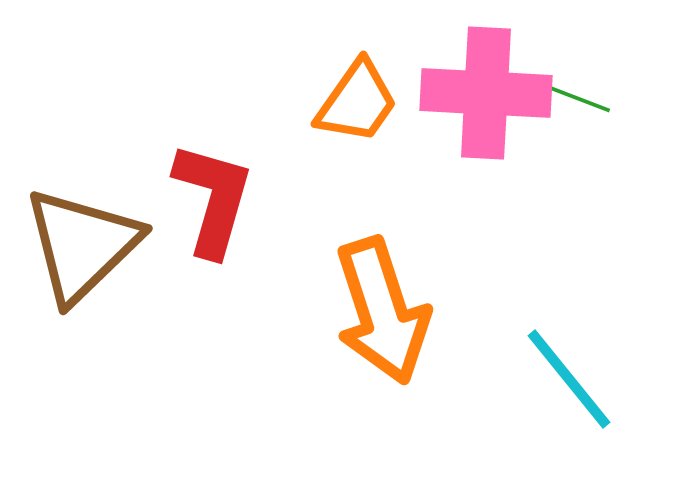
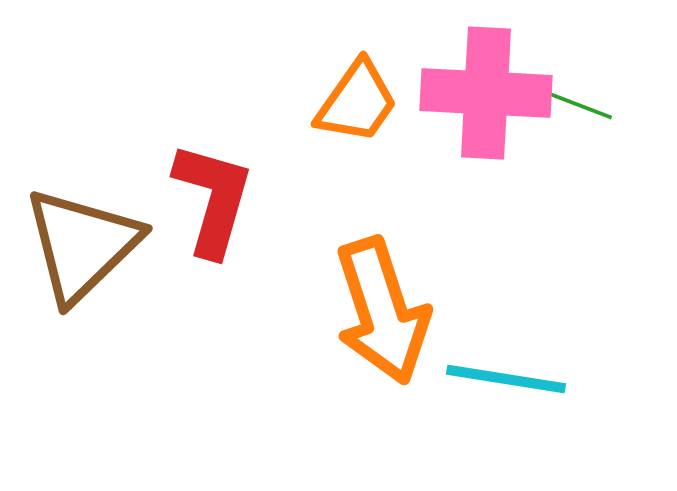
green line: moved 2 px right, 7 px down
cyan line: moved 63 px left; rotated 42 degrees counterclockwise
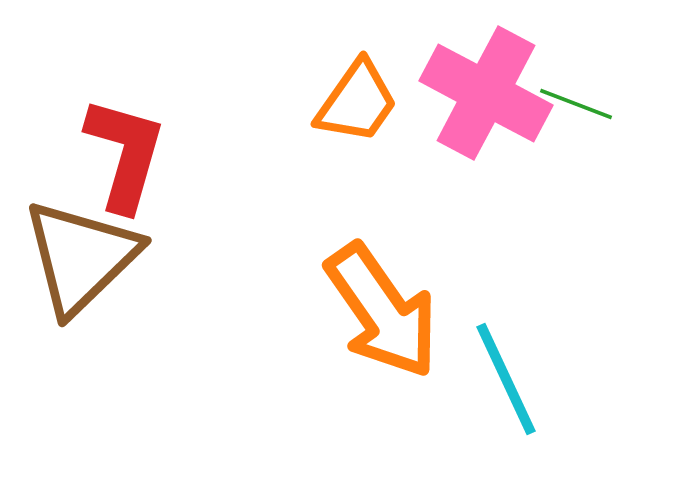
pink cross: rotated 25 degrees clockwise
red L-shape: moved 88 px left, 45 px up
brown triangle: moved 1 px left, 12 px down
orange arrow: rotated 17 degrees counterclockwise
cyan line: rotated 56 degrees clockwise
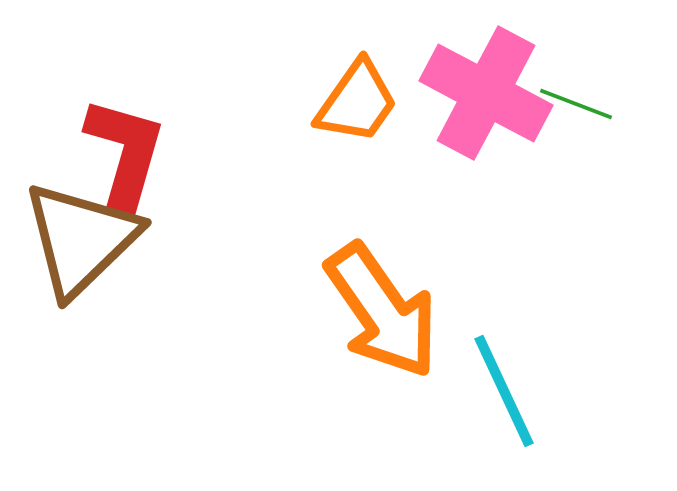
brown triangle: moved 18 px up
cyan line: moved 2 px left, 12 px down
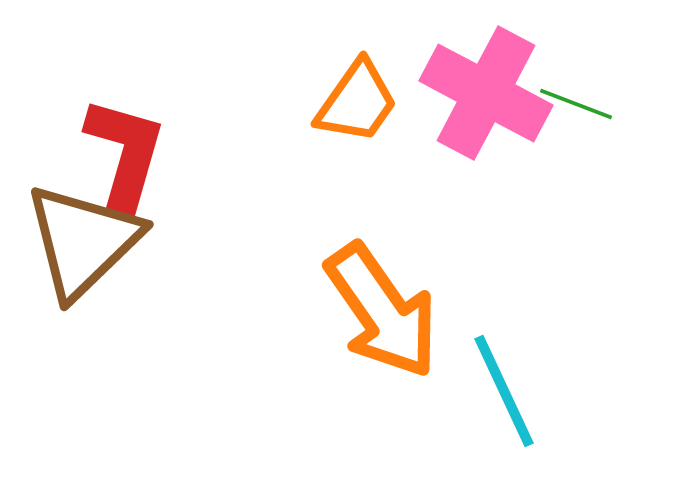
brown triangle: moved 2 px right, 2 px down
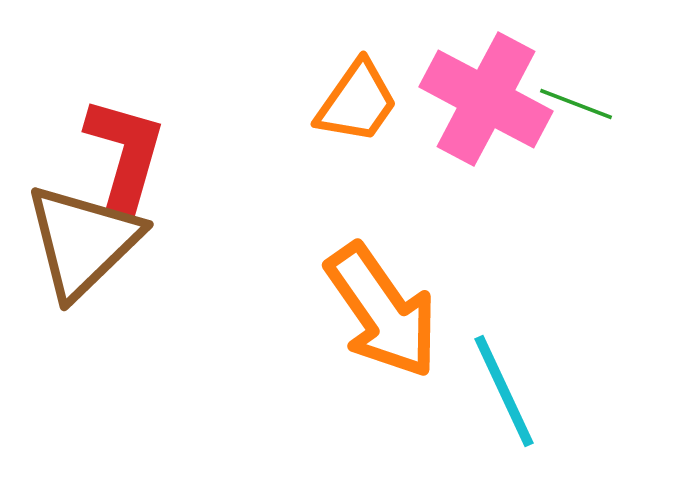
pink cross: moved 6 px down
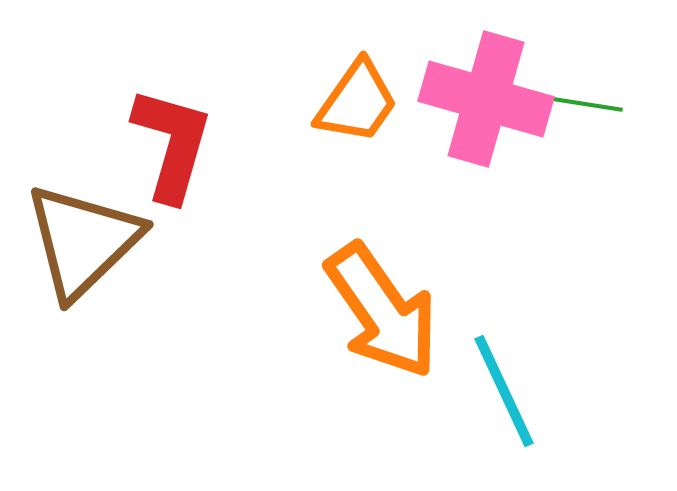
pink cross: rotated 12 degrees counterclockwise
green line: moved 9 px right; rotated 12 degrees counterclockwise
red L-shape: moved 47 px right, 10 px up
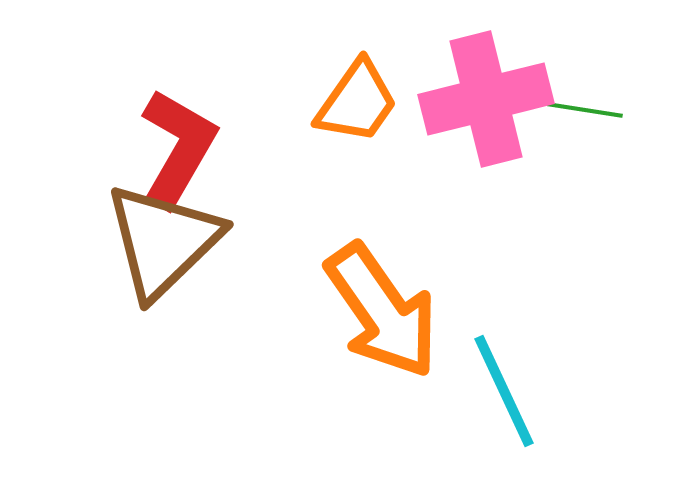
pink cross: rotated 30 degrees counterclockwise
green line: moved 6 px down
red L-shape: moved 6 px right, 4 px down; rotated 14 degrees clockwise
brown triangle: moved 80 px right
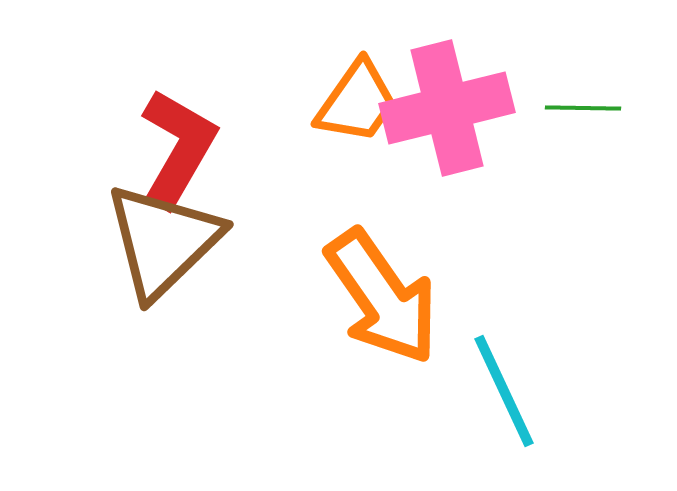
pink cross: moved 39 px left, 9 px down
green line: moved 2 px left, 2 px up; rotated 8 degrees counterclockwise
orange arrow: moved 14 px up
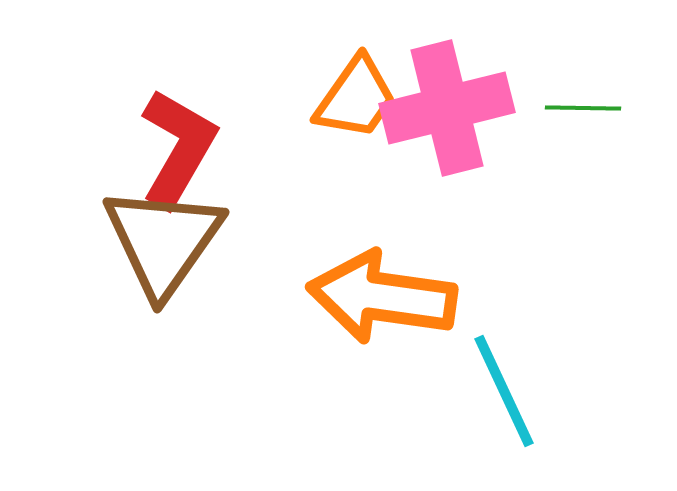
orange trapezoid: moved 1 px left, 4 px up
brown triangle: rotated 11 degrees counterclockwise
orange arrow: rotated 133 degrees clockwise
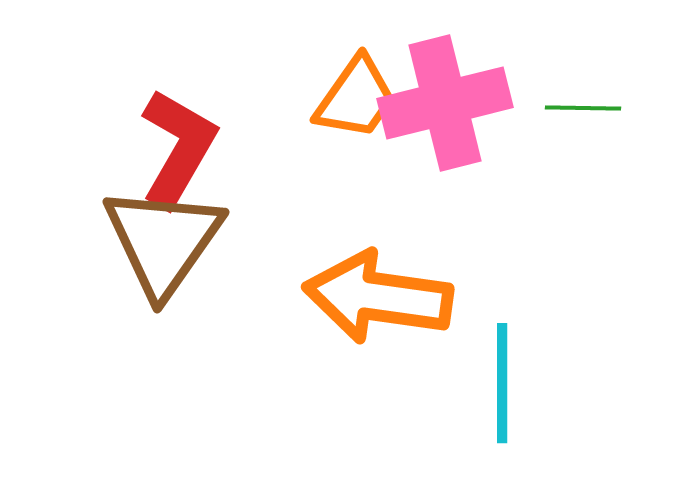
pink cross: moved 2 px left, 5 px up
orange arrow: moved 4 px left
cyan line: moved 2 px left, 8 px up; rotated 25 degrees clockwise
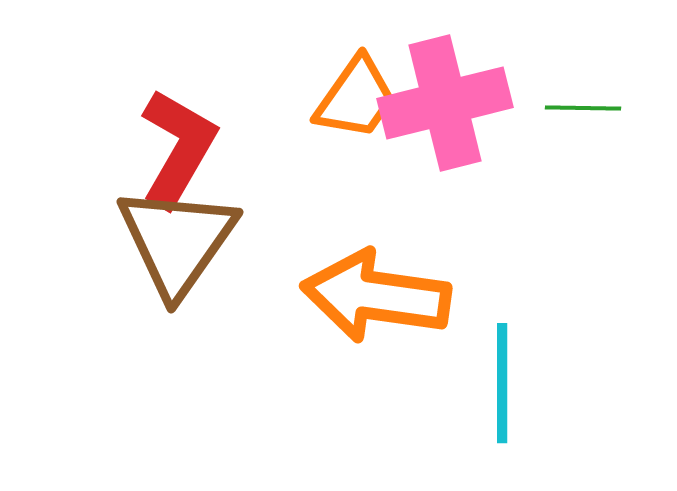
brown triangle: moved 14 px right
orange arrow: moved 2 px left, 1 px up
